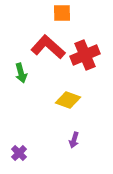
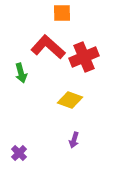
red cross: moved 1 px left, 2 px down
yellow diamond: moved 2 px right
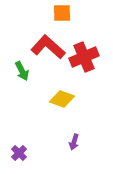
green arrow: moved 1 px right, 2 px up; rotated 12 degrees counterclockwise
yellow diamond: moved 8 px left, 1 px up
purple arrow: moved 2 px down
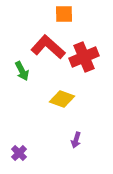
orange square: moved 2 px right, 1 px down
purple arrow: moved 2 px right, 2 px up
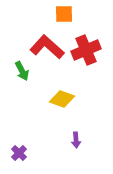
red L-shape: moved 1 px left
red cross: moved 2 px right, 7 px up
purple arrow: rotated 21 degrees counterclockwise
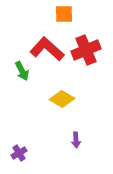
red L-shape: moved 2 px down
yellow diamond: rotated 10 degrees clockwise
purple cross: rotated 14 degrees clockwise
